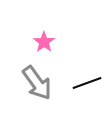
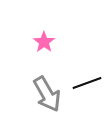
gray arrow: moved 10 px right, 11 px down; rotated 6 degrees clockwise
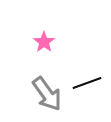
gray arrow: rotated 6 degrees counterclockwise
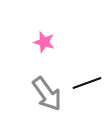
pink star: rotated 20 degrees counterclockwise
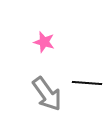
black line: rotated 24 degrees clockwise
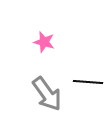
black line: moved 1 px right, 1 px up
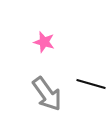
black line: moved 3 px right, 2 px down; rotated 12 degrees clockwise
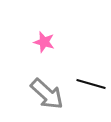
gray arrow: rotated 12 degrees counterclockwise
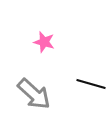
gray arrow: moved 13 px left
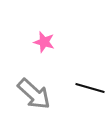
black line: moved 1 px left, 4 px down
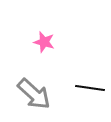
black line: rotated 8 degrees counterclockwise
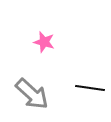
gray arrow: moved 2 px left
